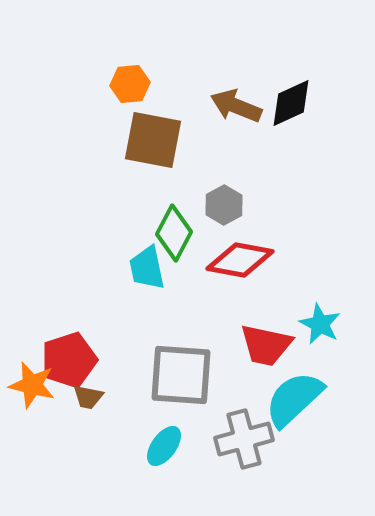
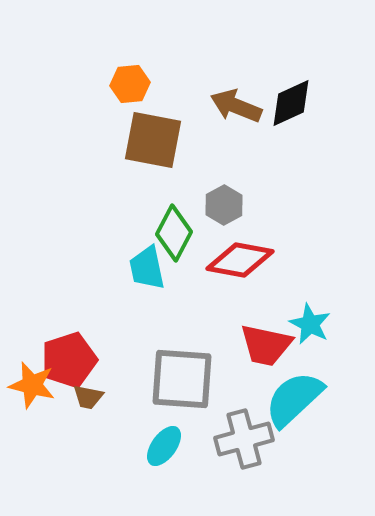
cyan star: moved 10 px left
gray square: moved 1 px right, 4 px down
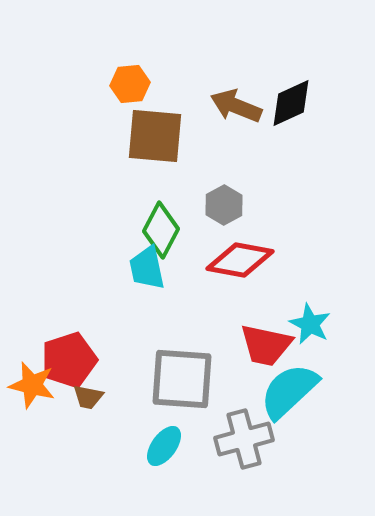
brown square: moved 2 px right, 4 px up; rotated 6 degrees counterclockwise
green diamond: moved 13 px left, 3 px up
cyan semicircle: moved 5 px left, 8 px up
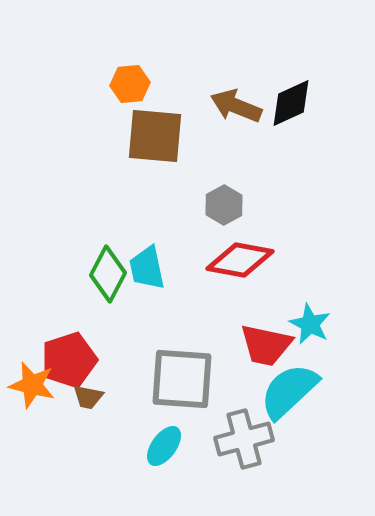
green diamond: moved 53 px left, 44 px down
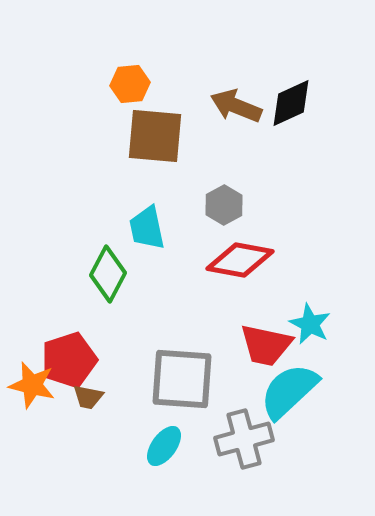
cyan trapezoid: moved 40 px up
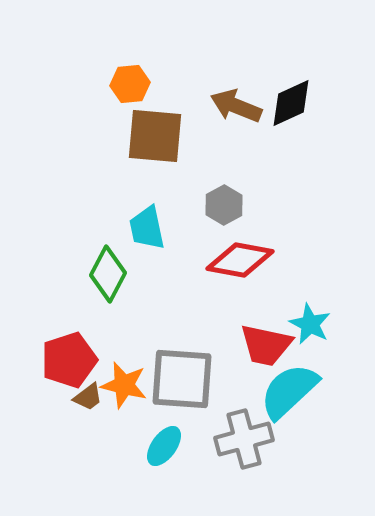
orange star: moved 92 px right
brown trapezoid: rotated 48 degrees counterclockwise
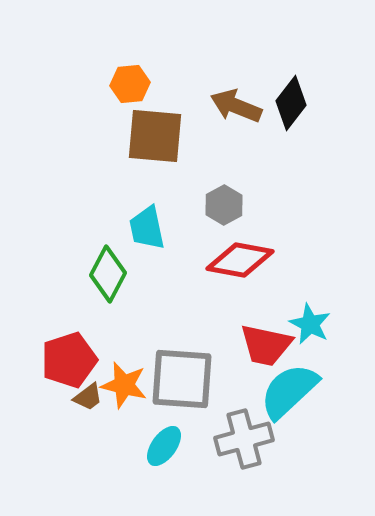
black diamond: rotated 28 degrees counterclockwise
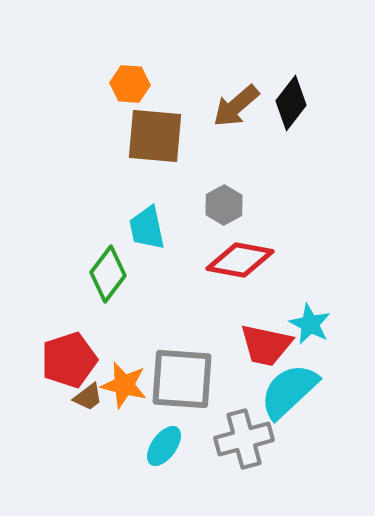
orange hexagon: rotated 9 degrees clockwise
brown arrow: rotated 63 degrees counterclockwise
green diamond: rotated 10 degrees clockwise
